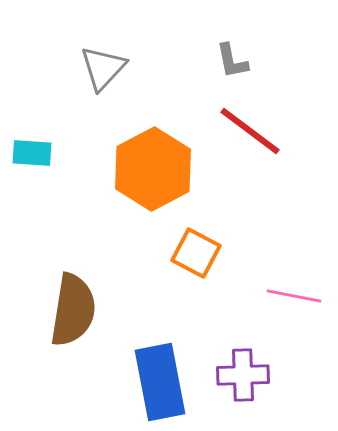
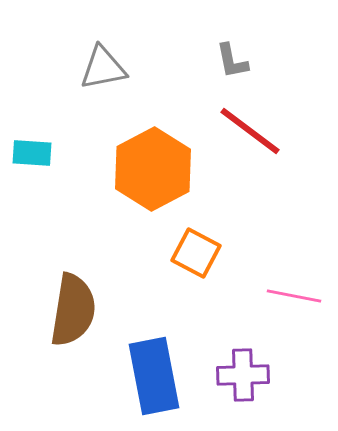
gray triangle: rotated 36 degrees clockwise
blue rectangle: moved 6 px left, 6 px up
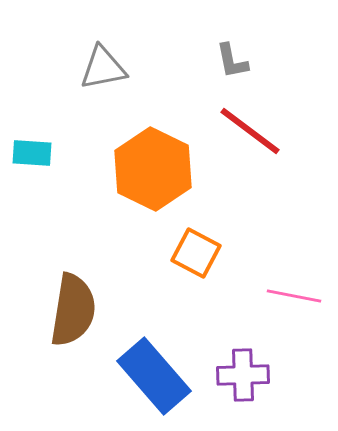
orange hexagon: rotated 6 degrees counterclockwise
blue rectangle: rotated 30 degrees counterclockwise
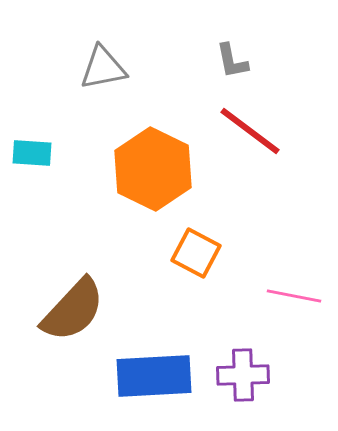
brown semicircle: rotated 34 degrees clockwise
blue rectangle: rotated 52 degrees counterclockwise
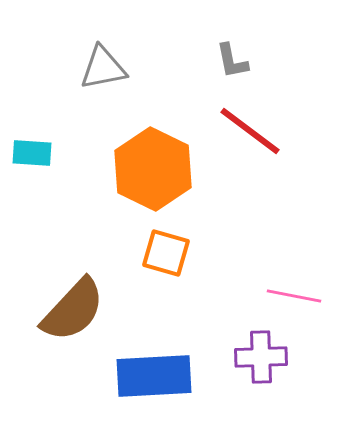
orange square: moved 30 px left; rotated 12 degrees counterclockwise
purple cross: moved 18 px right, 18 px up
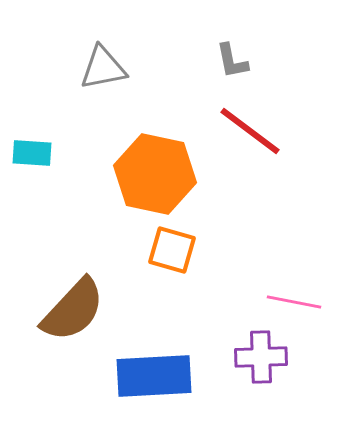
orange hexagon: moved 2 px right, 5 px down; rotated 14 degrees counterclockwise
orange square: moved 6 px right, 3 px up
pink line: moved 6 px down
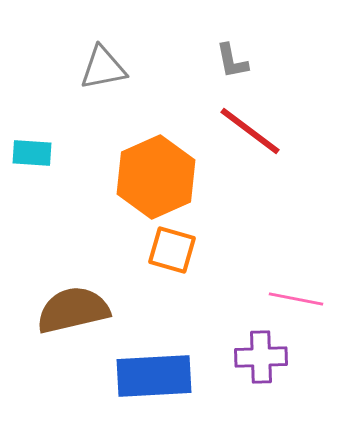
orange hexagon: moved 1 px right, 3 px down; rotated 24 degrees clockwise
pink line: moved 2 px right, 3 px up
brown semicircle: rotated 146 degrees counterclockwise
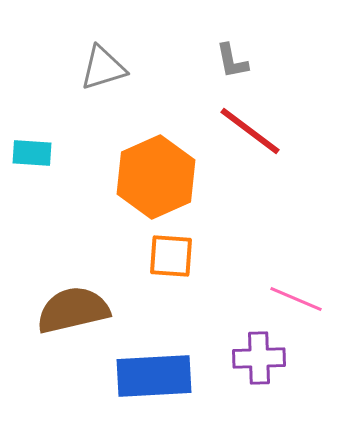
gray triangle: rotated 6 degrees counterclockwise
orange square: moved 1 px left, 6 px down; rotated 12 degrees counterclockwise
pink line: rotated 12 degrees clockwise
purple cross: moved 2 px left, 1 px down
